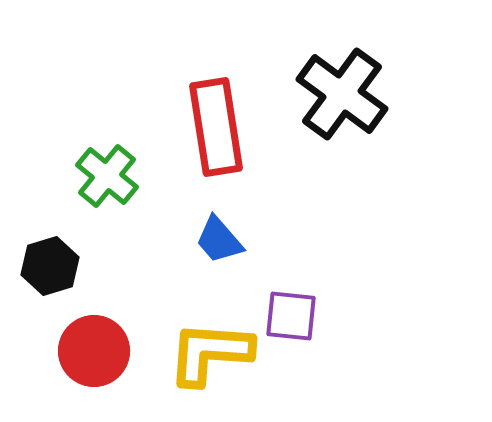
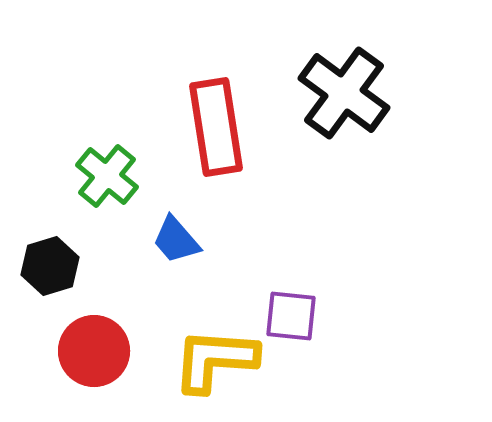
black cross: moved 2 px right, 1 px up
blue trapezoid: moved 43 px left
yellow L-shape: moved 5 px right, 7 px down
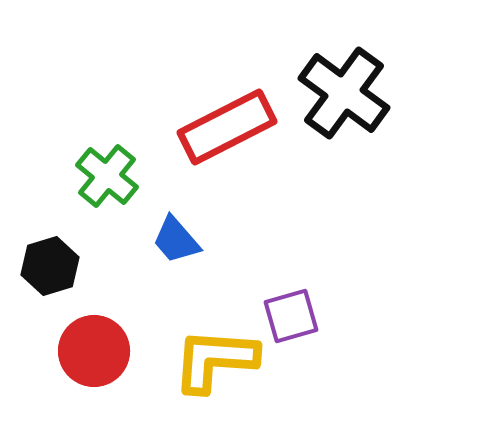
red rectangle: moved 11 px right; rotated 72 degrees clockwise
purple square: rotated 22 degrees counterclockwise
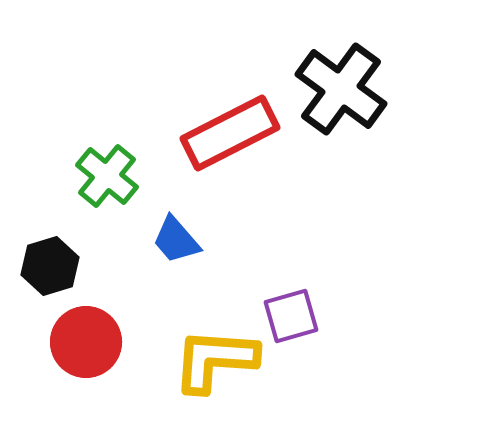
black cross: moved 3 px left, 4 px up
red rectangle: moved 3 px right, 6 px down
red circle: moved 8 px left, 9 px up
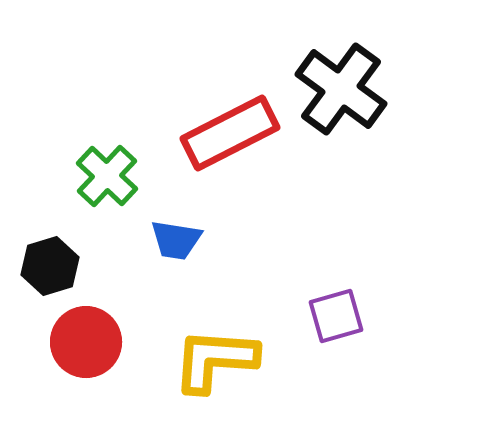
green cross: rotated 4 degrees clockwise
blue trapezoid: rotated 40 degrees counterclockwise
purple square: moved 45 px right
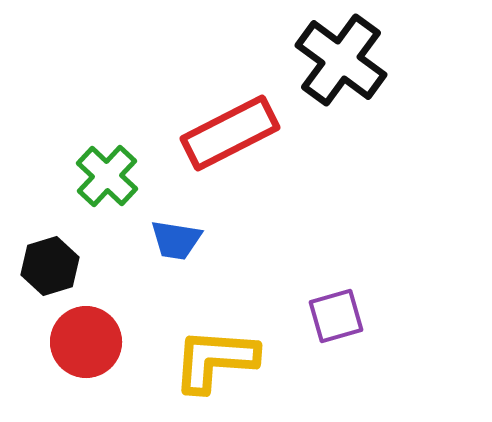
black cross: moved 29 px up
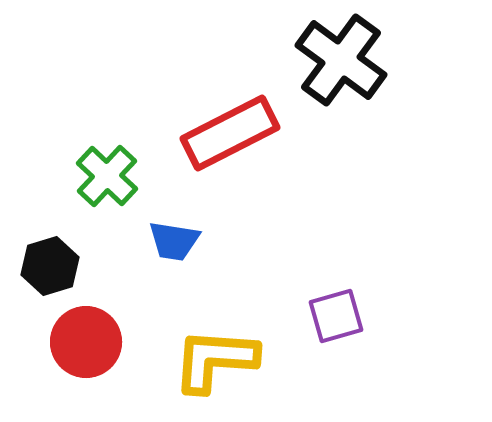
blue trapezoid: moved 2 px left, 1 px down
